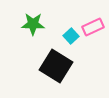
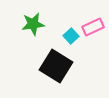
green star: rotated 10 degrees counterclockwise
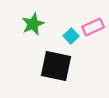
green star: rotated 15 degrees counterclockwise
black square: rotated 20 degrees counterclockwise
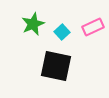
cyan square: moved 9 px left, 4 px up
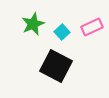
pink rectangle: moved 1 px left
black square: rotated 16 degrees clockwise
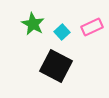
green star: rotated 20 degrees counterclockwise
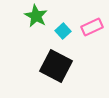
green star: moved 3 px right, 8 px up
cyan square: moved 1 px right, 1 px up
